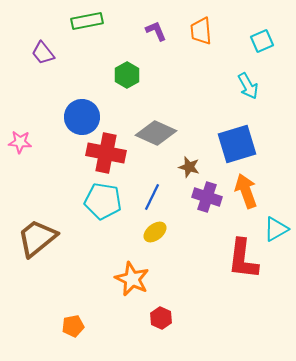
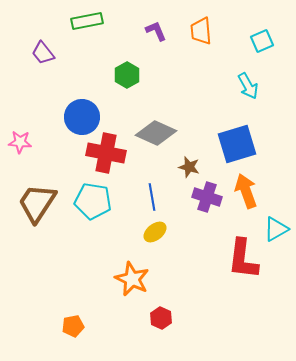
blue line: rotated 36 degrees counterclockwise
cyan pentagon: moved 10 px left
brown trapezoid: moved 35 px up; rotated 18 degrees counterclockwise
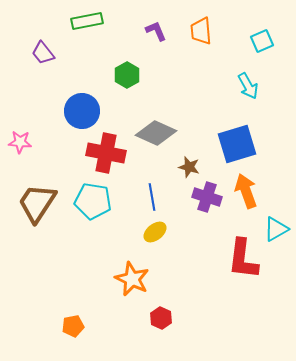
blue circle: moved 6 px up
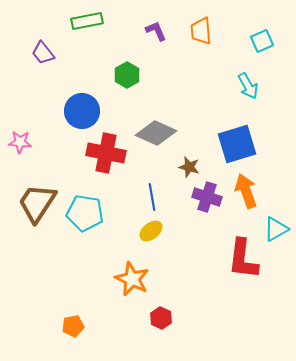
cyan pentagon: moved 8 px left, 12 px down
yellow ellipse: moved 4 px left, 1 px up
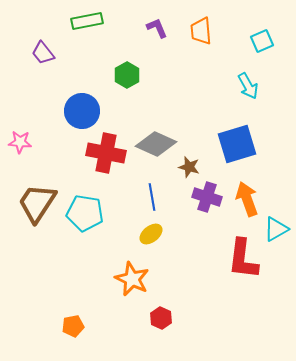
purple L-shape: moved 1 px right, 3 px up
gray diamond: moved 11 px down
orange arrow: moved 1 px right, 8 px down
yellow ellipse: moved 3 px down
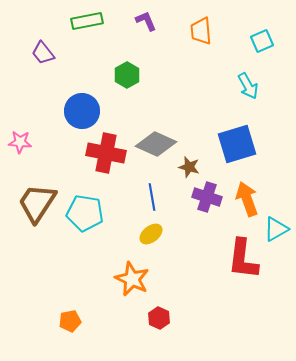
purple L-shape: moved 11 px left, 7 px up
red hexagon: moved 2 px left
orange pentagon: moved 3 px left, 5 px up
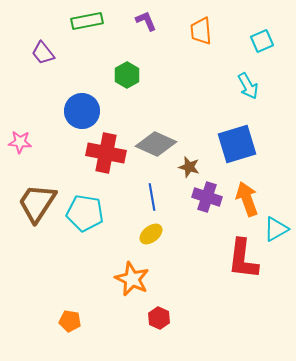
orange pentagon: rotated 20 degrees clockwise
